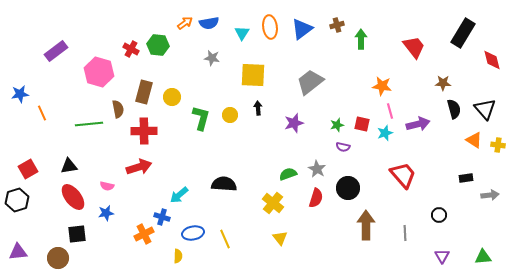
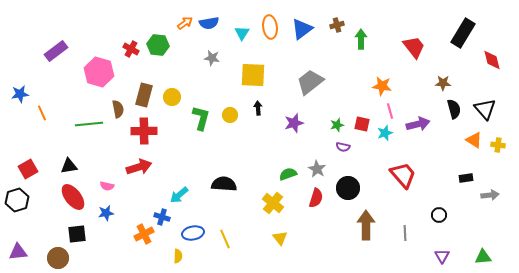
brown rectangle at (144, 92): moved 3 px down
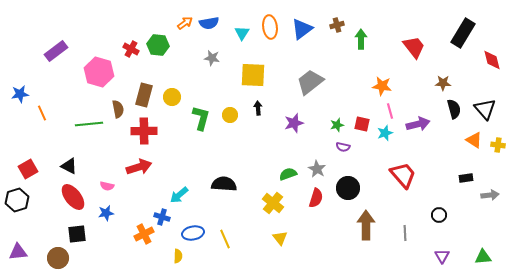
black triangle at (69, 166): rotated 36 degrees clockwise
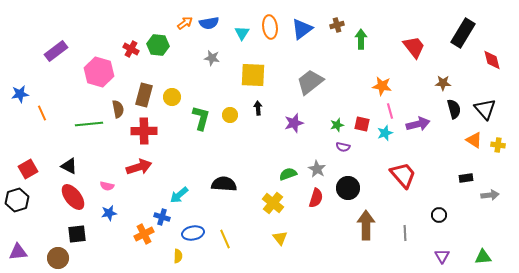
blue star at (106, 213): moved 3 px right
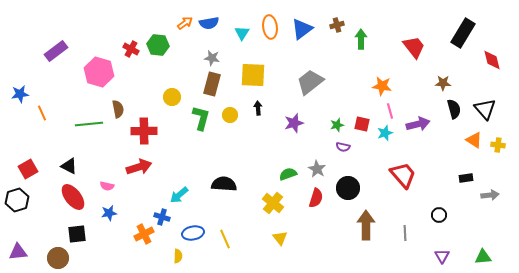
brown rectangle at (144, 95): moved 68 px right, 11 px up
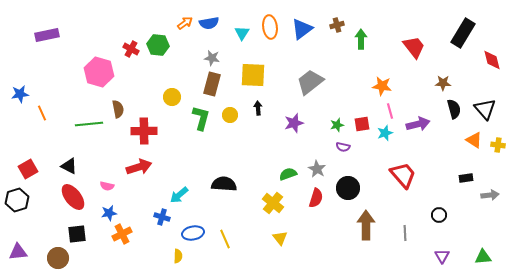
purple rectangle at (56, 51): moved 9 px left, 16 px up; rotated 25 degrees clockwise
red square at (362, 124): rotated 21 degrees counterclockwise
orange cross at (144, 234): moved 22 px left
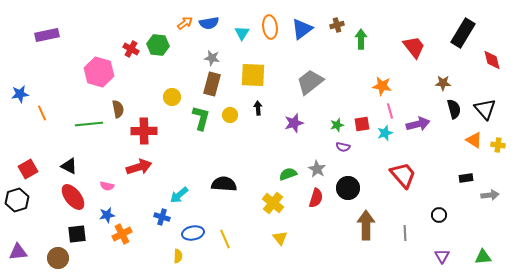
blue star at (109, 213): moved 2 px left, 2 px down
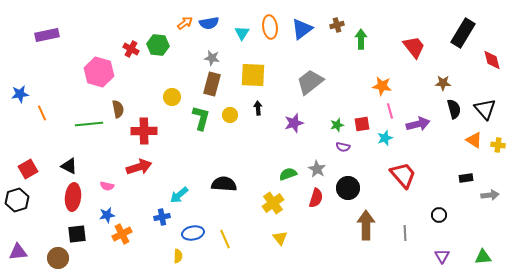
cyan star at (385, 133): moved 5 px down
red ellipse at (73, 197): rotated 44 degrees clockwise
yellow cross at (273, 203): rotated 15 degrees clockwise
blue cross at (162, 217): rotated 28 degrees counterclockwise
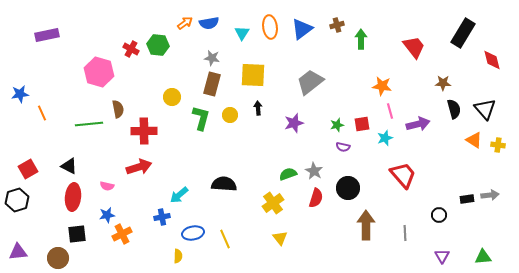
gray star at (317, 169): moved 3 px left, 2 px down
black rectangle at (466, 178): moved 1 px right, 21 px down
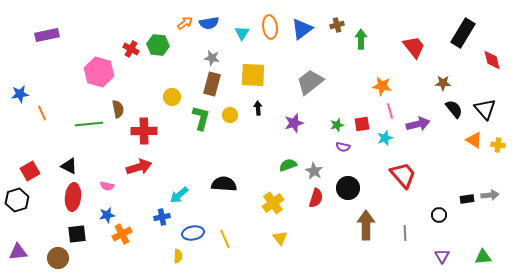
black semicircle at (454, 109): rotated 24 degrees counterclockwise
red square at (28, 169): moved 2 px right, 2 px down
green semicircle at (288, 174): moved 9 px up
